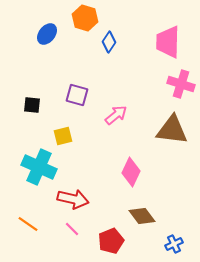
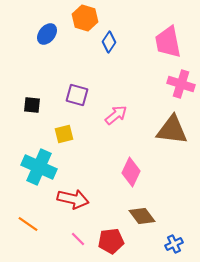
pink trapezoid: rotated 12 degrees counterclockwise
yellow square: moved 1 px right, 2 px up
pink line: moved 6 px right, 10 px down
red pentagon: rotated 15 degrees clockwise
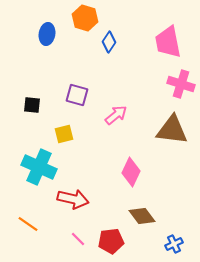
blue ellipse: rotated 30 degrees counterclockwise
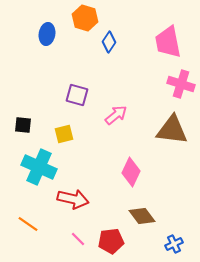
black square: moved 9 px left, 20 px down
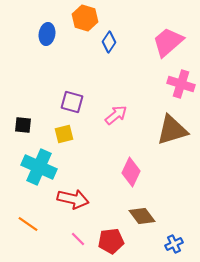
pink trapezoid: rotated 60 degrees clockwise
purple square: moved 5 px left, 7 px down
brown triangle: rotated 24 degrees counterclockwise
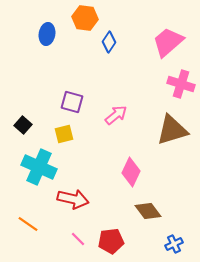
orange hexagon: rotated 10 degrees counterclockwise
black square: rotated 36 degrees clockwise
brown diamond: moved 6 px right, 5 px up
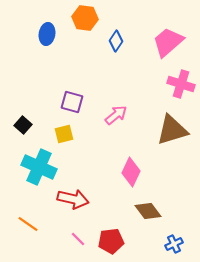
blue diamond: moved 7 px right, 1 px up
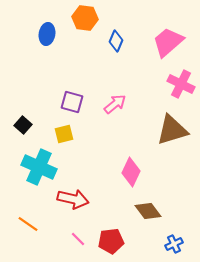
blue diamond: rotated 10 degrees counterclockwise
pink cross: rotated 8 degrees clockwise
pink arrow: moved 1 px left, 11 px up
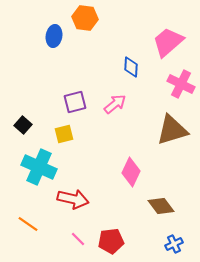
blue ellipse: moved 7 px right, 2 px down
blue diamond: moved 15 px right, 26 px down; rotated 20 degrees counterclockwise
purple square: moved 3 px right; rotated 30 degrees counterclockwise
brown diamond: moved 13 px right, 5 px up
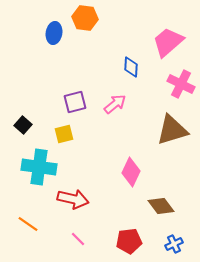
blue ellipse: moved 3 px up
cyan cross: rotated 16 degrees counterclockwise
red pentagon: moved 18 px right
